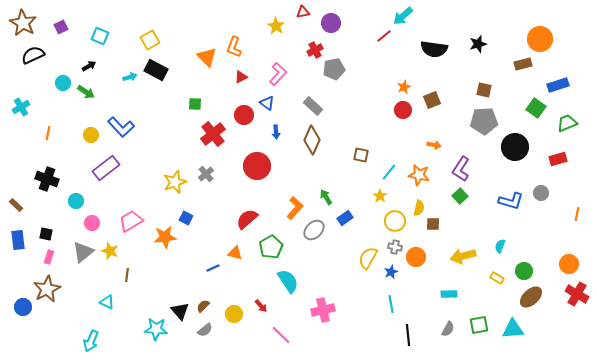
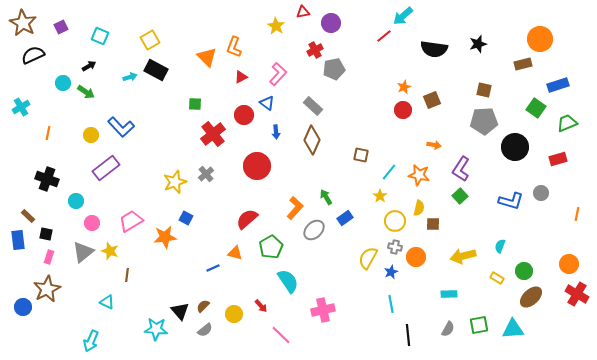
brown rectangle at (16, 205): moved 12 px right, 11 px down
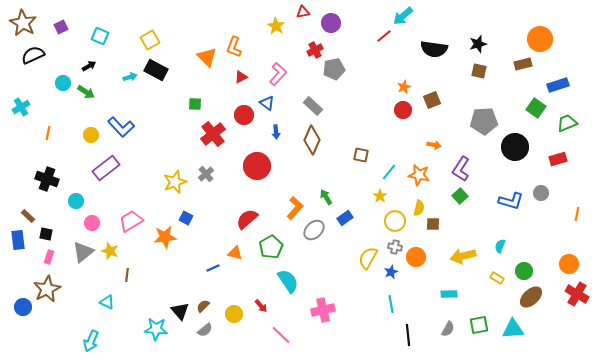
brown square at (484, 90): moved 5 px left, 19 px up
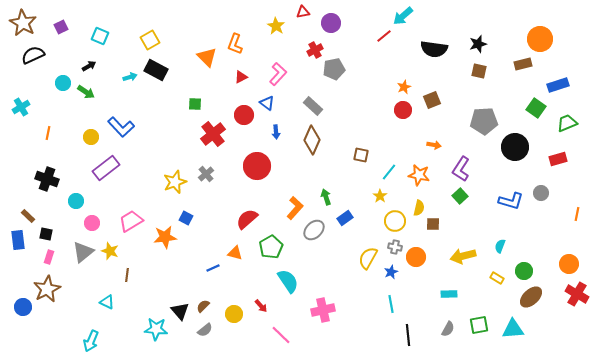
orange L-shape at (234, 47): moved 1 px right, 3 px up
yellow circle at (91, 135): moved 2 px down
green arrow at (326, 197): rotated 14 degrees clockwise
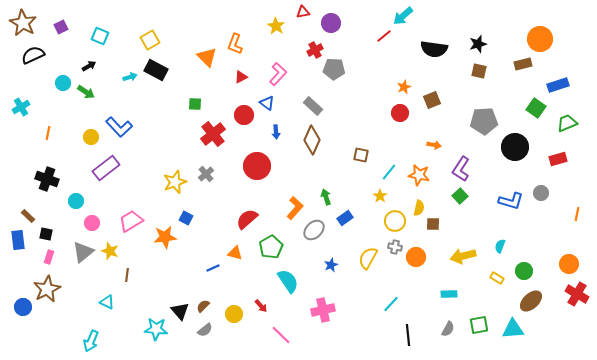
gray pentagon at (334, 69): rotated 15 degrees clockwise
red circle at (403, 110): moved 3 px left, 3 px down
blue L-shape at (121, 127): moved 2 px left
blue star at (391, 272): moved 60 px left, 7 px up
brown ellipse at (531, 297): moved 4 px down
cyan line at (391, 304): rotated 54 degrees clockwise
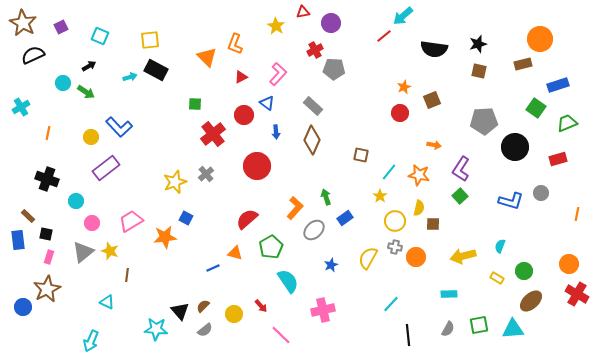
yellow square at (150, 40): rotated 24 degrees clockwise
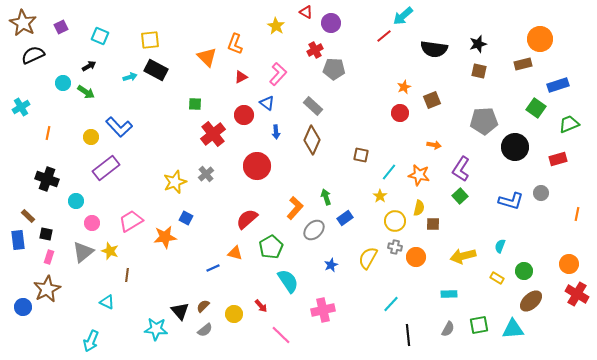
red triangle at (303, 12): moved 3 px right; rotated 40 degrees clockwise
green trapezoid at (567, 123): moved 2 px right, 1 px down
